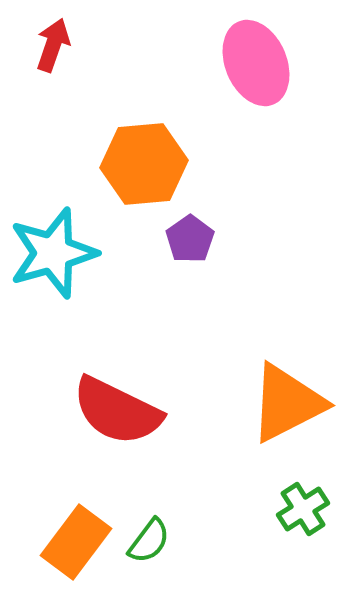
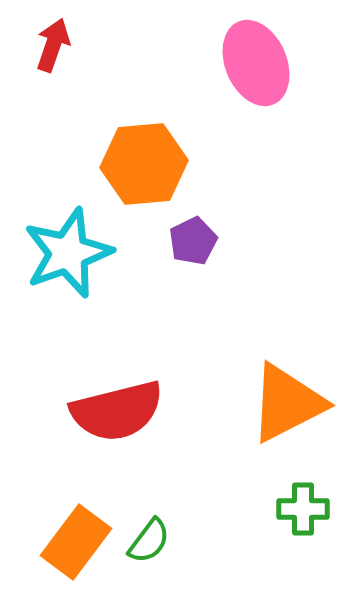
purple pentagon: moved 3 px right, 2 px down; rotated 9 degrees clockwise
cyan star: moved 15 px right; rotated 4 degrees counterclockwise
red semicircle: rotated 40 degrees counterclockwise
green cross: rotated 33 degrees clockwise
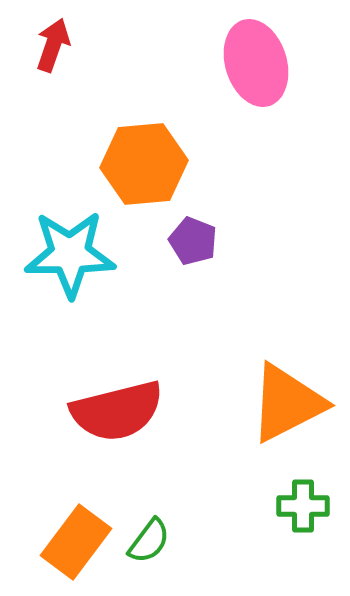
pink ellipse: rotated 6 degrees clockwise
purple pentagon: rotated 24 degrees counterclockwise
cyan star: moved 2 px right, 1 px down; rotated 20 degrees clockwise
green cross: moved 3 px up
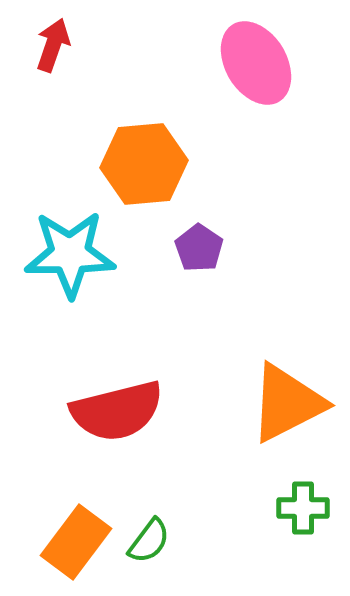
pink ellipse: rotated 14 degrees counterclockwise
purple pentagon: moved 6 px right, 7 px down; rotated 12 degrees clockwise
green cross: moved 2 px down
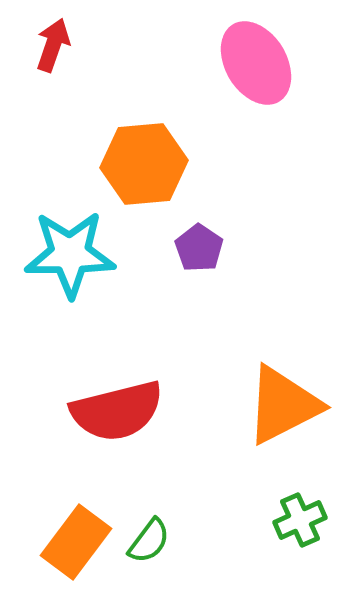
orange triangle: moved 4 px left, 2 px down
green cross: moved 3 px left, 12 px down; rotated 24 degrees counterclockwise
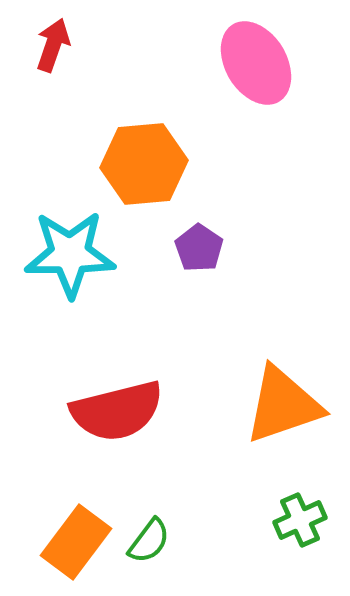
orange triangle: rotated 8 degrees clockwise
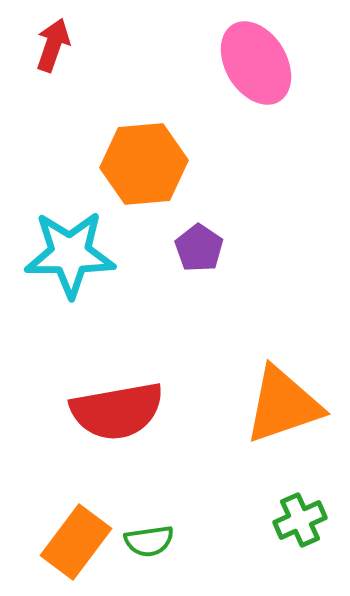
red semicircle: rotated 4 degrees clockwise
green semicircle: rotated 45 degrees clockwise
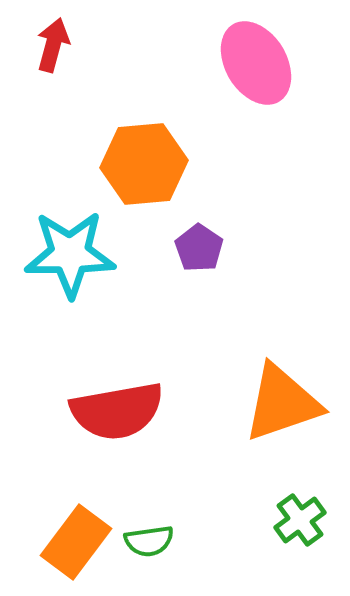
red arrow: rotated 4 degrees counterclockwise
orange triangle: moved 1 px left, 2 px up
green cross: rotated 12 degrees counterclockwise
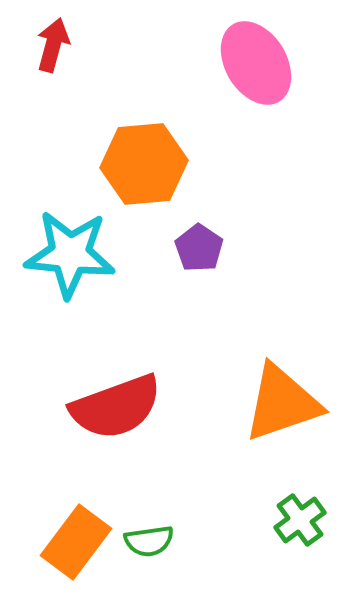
cyan star: rotated 6 degrees clockwise
red semicircle: moved 1 px left, 4 px up; rotated 10 degrees counterclockwise
